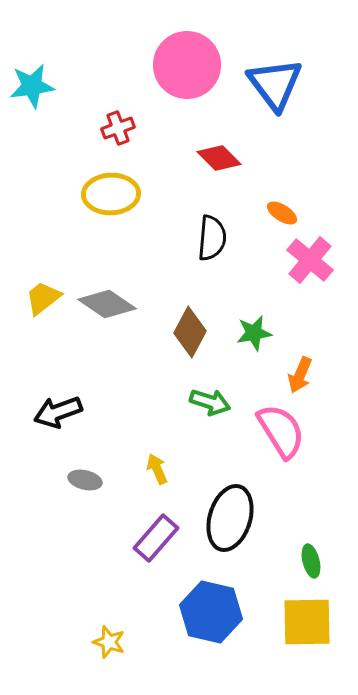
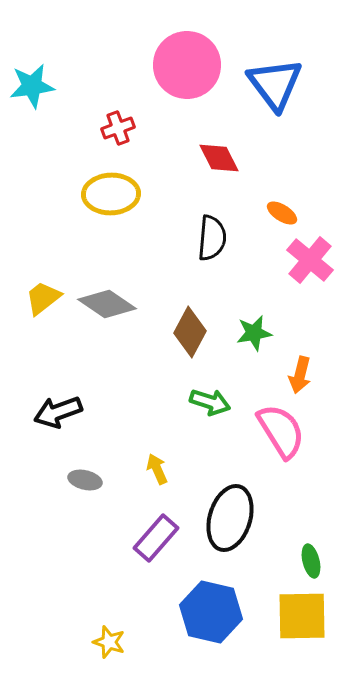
red diamond: rotated 18 degrees clockwise
orange arrow: rotated 9 degrees counterclockwise
yellow square: moved 5 px left, 6 px up
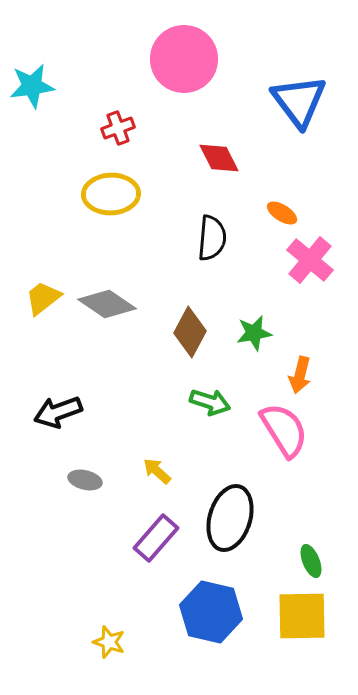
pink circle: moved 3 px left, 6 px up
blue triangle: moved 24 px right, 17 px down
pink semicircle: moved 3 px right, 1 px up
yellow arrow: moved 2 px down; rotated 24 degrees counterclockwise
green ellipse: rotated 8 degrees counterclockwise
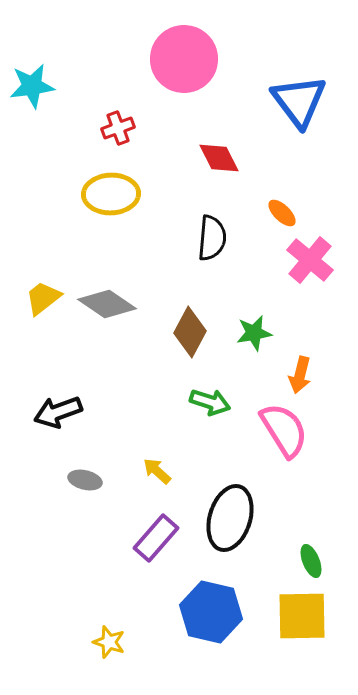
orange ellipse: rotated 12 degrees clockwise
